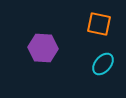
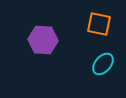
purple hexagon: moved 8 px up
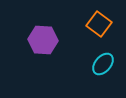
orange square: rotated 25 degrees clockwise
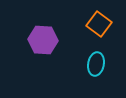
cyan ellipse: moved 7 px left; rotated 30 degrees counterclockwise
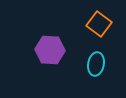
purple hexagon: moved 7 px right, 10 px down
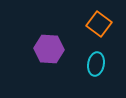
purple hexagon: moved 1 px left, 1 px up
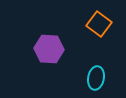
cyan ellipse: moved 14 px down
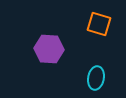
orange square: rotated 20 degrees counterclockwise
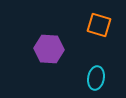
orange square: moved 1 px down
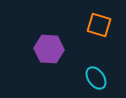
cyan ellipse: rotated 45 degrees counterclockwise
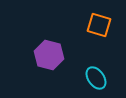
purple hexagon: moved 6 px down; rotated 12 degrees clockwise
